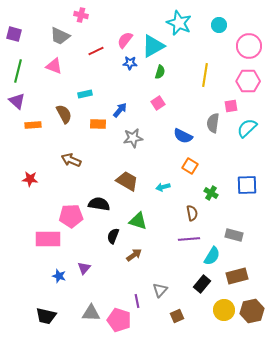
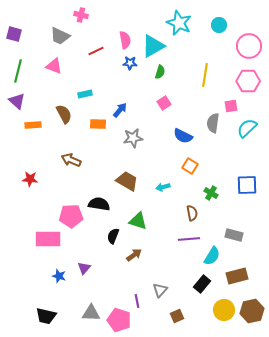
pink semicircle at (125, 40): rotated 132 degrees clockwise
pink square at (158, 103): moved 6 px right
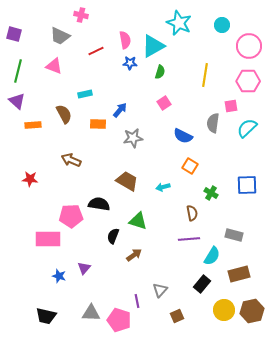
cyan circle at (219, 25): moved 3 px right
brown rectangle at (237, 276): moved 2 px right, 2 px up
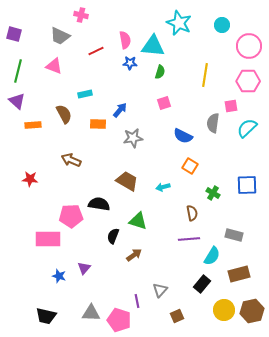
cyan triangle at (153, 46): rotated 35 degrees clockwise
pink square at (164, 103): rotated 16 degrees clockwise
green cross at (211, 193): moved 2 px right
